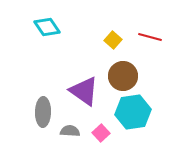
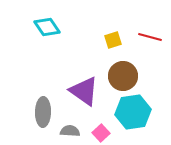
yellow square: rotated 30 degrees clockwise
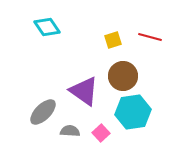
gray ellipse: rotated 44 degrees clockwise
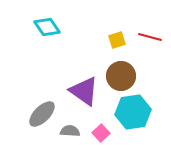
yellow square: moved 4 px right
brown circle: moved 2 px left
gray ellipse: moved 1 px left, 2 px down
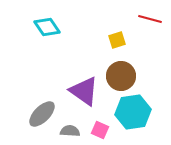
red line: moved 18 px up
pink square: moved 1 px left, 3 px up; rotated 24 degrees counterclockwise
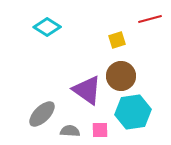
red line: rotated 30 degrees counterclockwise
cyan diamond: rotated 24 degrees counterclockwise
purple triangle: moved 3 px right, 1 px up
pink square: rotated 24 degrees counterclockwise
